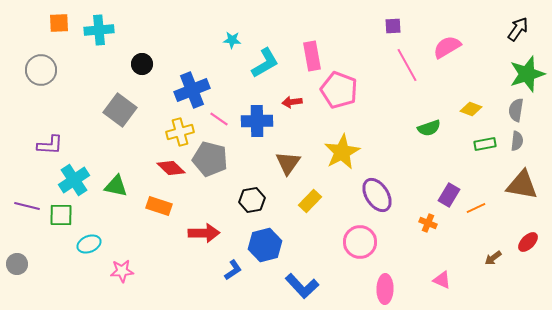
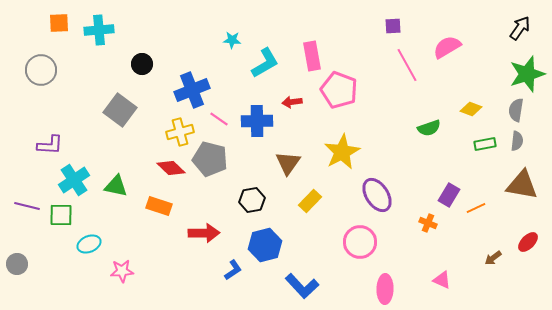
black arrow at (518, 29): moved 2 px right, 1 px up
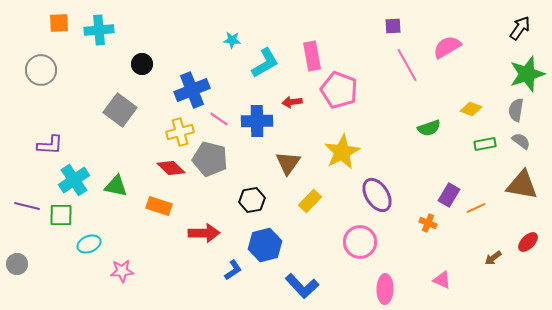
gray semicircle at (517, 141): moved 4 px right; rotated 60 degrees counterclockwise
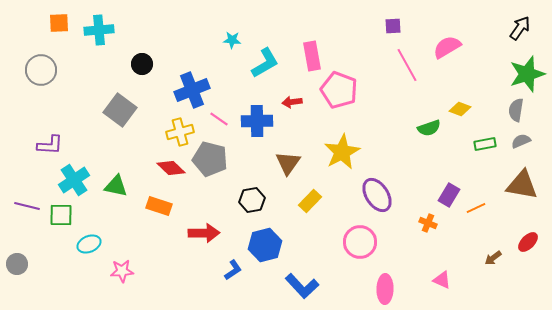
yellow diamond at (471, 109): moved 11 px left
gray semicircle at (521, 141): rotated 60 degrees counterclockwise
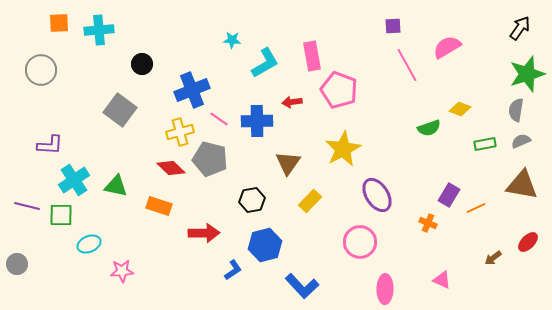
yellow star at (342, 152): moved 1 px right, 3 px up
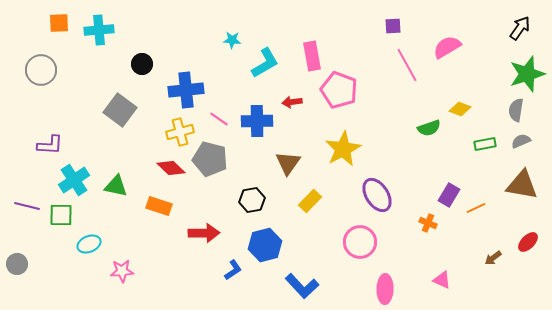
blue cross at (192, 90): moved 6 px left; rotated 16 degrees clockwise
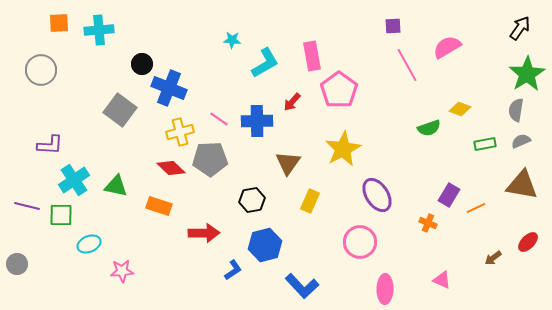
green star at (527, 74): rotated 15 degrees counterclockwise
blue cross at (186, 90): moved 17 px left, 2 px up; rotated 28 degrees clockwise
pink pentagon at (339, 90): rotated 15 degrees clockwise
red arrow at (292, 102): rotated 42 degrees counterclockwise
gray pentagon at (210, 159): rotated 16 degrees counterclockwise
yellow rectangle at (310, 201): rotated 20 degrees counterclockwise
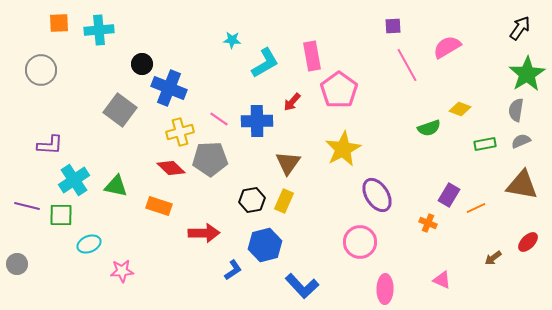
yellow rectangle at (310, 201): moved 26 px left
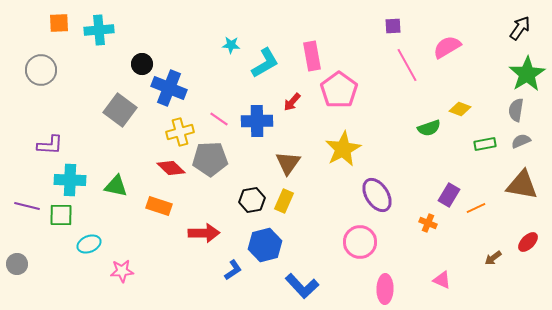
cyan star at (232, 40): moved 1 px left, 5 px down
cyan cross at (74, 180): moved 4 px left; rotated 36 degrees clockwise
